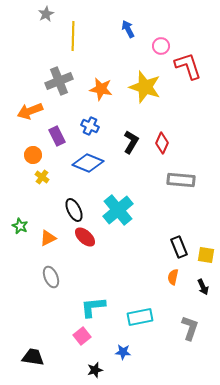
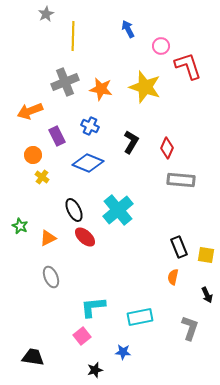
gray cross: moved 6 px right, 1 px down
red diamond: moved 5 px right, 5 px down
black arrow: moved 4 px right, 8 px down
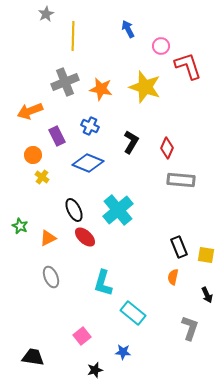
cyan L-shape: moved 10 px right, 24 px up; rotated 68 degrees counterclockwise
cyan rectangle: moved 7 px left, 4 px up; rotated 50 degrees clockwise
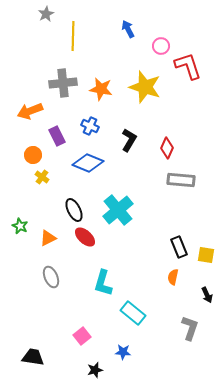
gray cross: moved 2 px left, 1 px down; rotated 16 degrees clockwise
black L-shape: moved 2 px left, 2 px up
